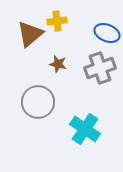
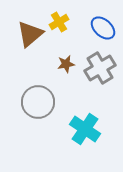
yellow cross: moved 2 px right, 1 px down; rotated 24 degrees counterclockwise
blue ellipse: moved 4 px left, 5 px up; rotated 20 degrees clockwise
brown star: moved 8 px right; rotated 24 degrees counterclockwise
gray cross: rotated 12 degrees counterclockwise
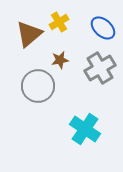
brown triangle: moved 1 px left
brown star: moved 6 px left, 4 px up
gray circle: moved 16 px up
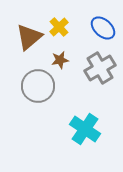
yellow cross: moved 5 px down; rotated 12 degrees counterclockwise
brown triangle: moved 3 px down
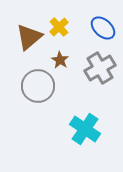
brown star: rotated 30 degrees counterclockwise
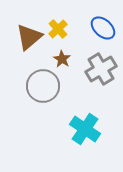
yellow cross: moved 1 px left, 2 px down
brown star: moved 2 px right, 1 px up
gray cross: moved 1 px right, 1 px down
gray circle: moved 5 px right
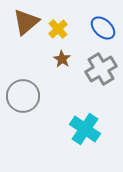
brown triangle: moved 3 px left, 15 px up
gray circle: moved 20 px left, 10 px down
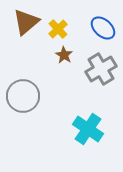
brown star: moved 2 px right, 4 px up
cyan cross: moved 3 px right
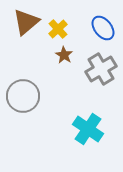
blue ellipse: rotated 10 degrees clockwise
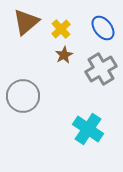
yellow cross: moved 3 px right
brown star: rotated 12 degrees clockwise
